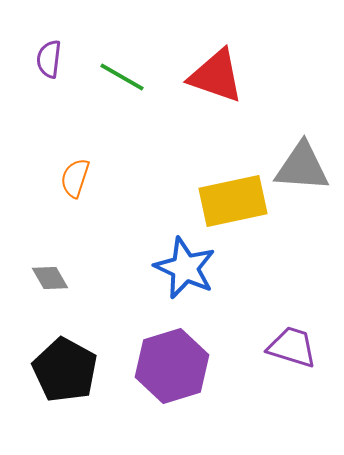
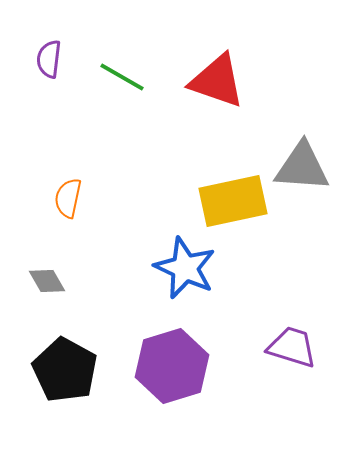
red triangle: moved 1 px right, 5 px down
orange semicircle: moved 7 px left, 20 px down; rotated 6 degrees counterclockwise
gray diamond: moved 3 px left, 3 px down
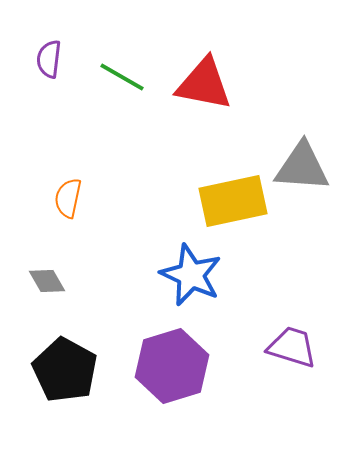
red triangle: moved 13 px left, 3 px down; rotated 8 degrees counterclockwise
blue star: moved 6 px right, 7 px down
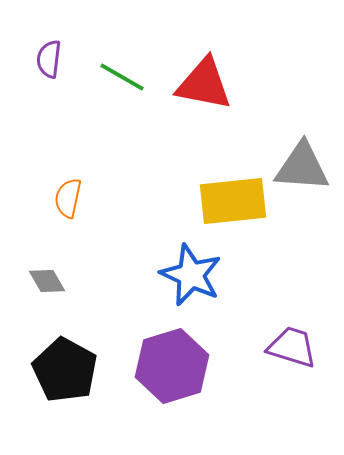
yellow rectangle: rotated 6 degrees clockwise
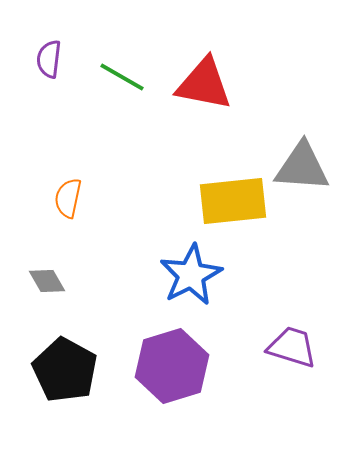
blue star: rotated 20 degrees clockwise
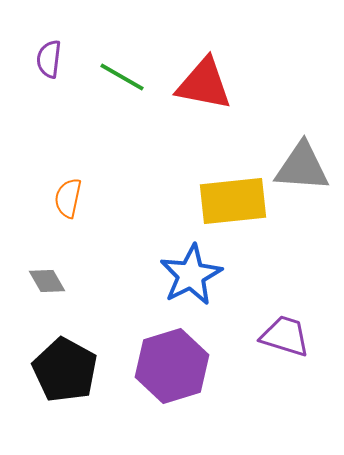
purple trapezoid: moved 7 px left, 11 px up
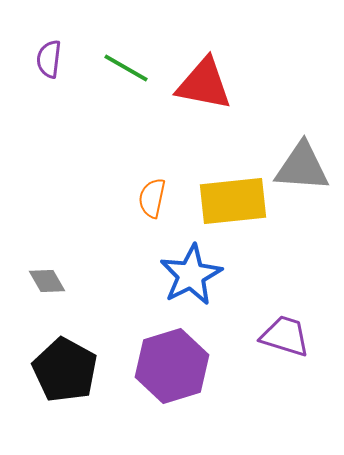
green line: moved 4 px right, 9 px up
orange semicircle: moved 84 px right
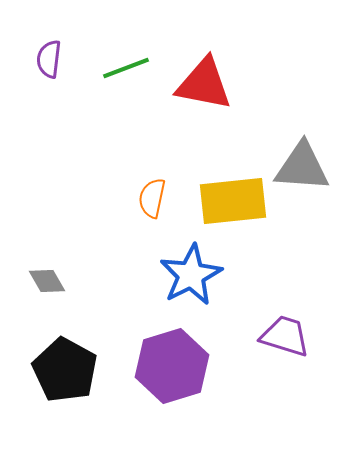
green line: rotated 51 degrees counterclockwise
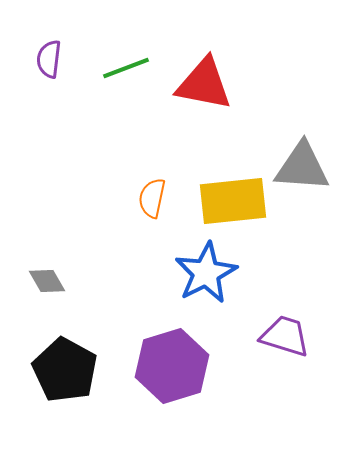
blue star: moved 15 px right, 2 px up
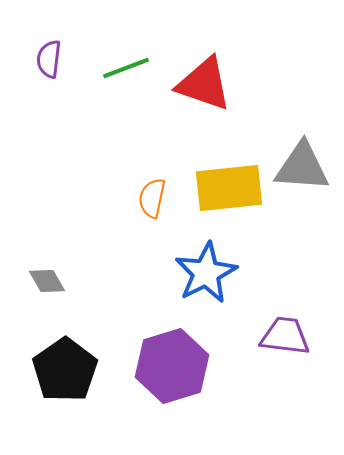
red triangle: rotated 8 degrees clockwise
yellow rectangle: moved 4 px left, 13 px up
purple trapezoid: rotated 10 degrees counterclockwise
black pentagon: rotated 8 degrees clockwise
